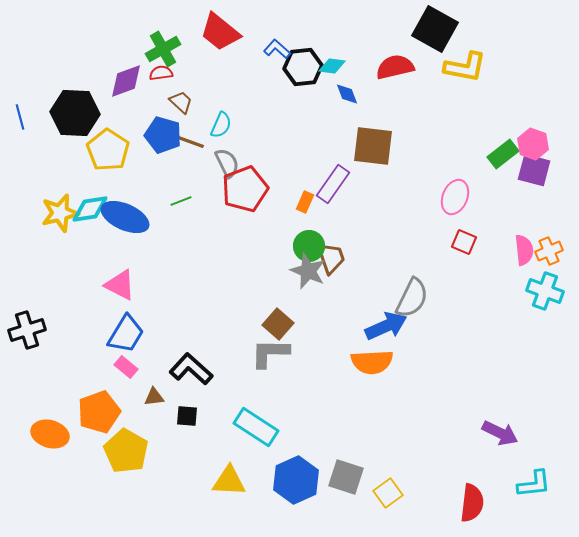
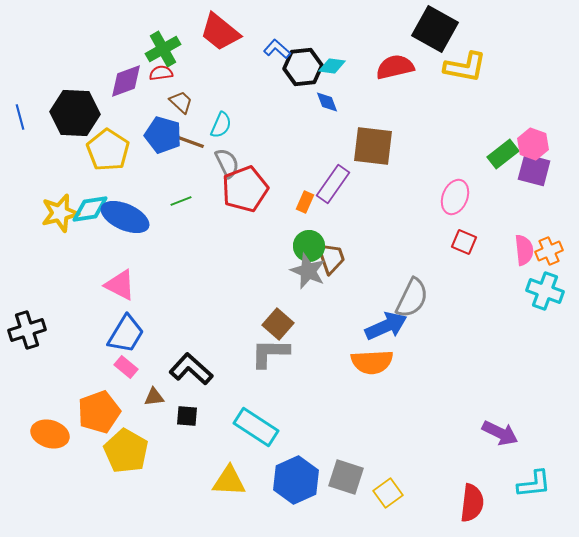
blue diamond at (347, 94): moved 20 px left, 8 px down
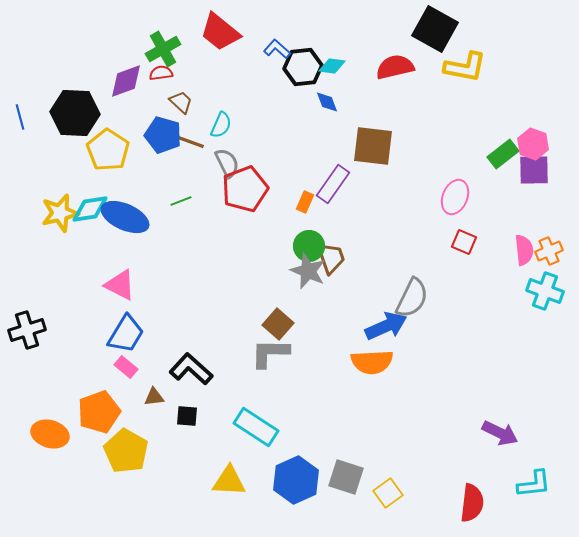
purple square at (534, 170): rotated 16 degrees counterclockwise
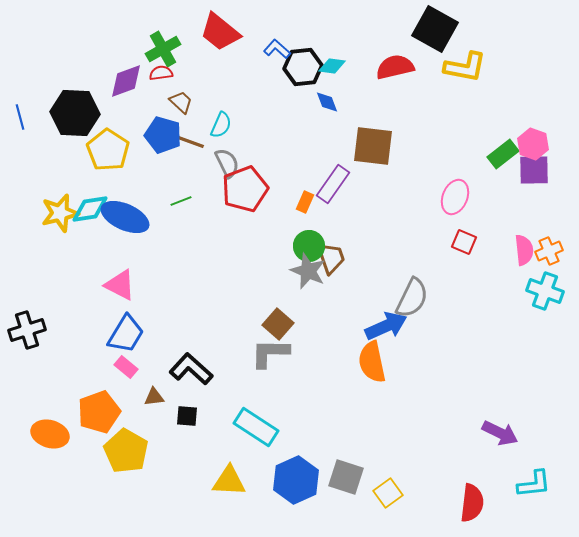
orange semicircle at (372, 362): rotated 81 degrees clockwise
